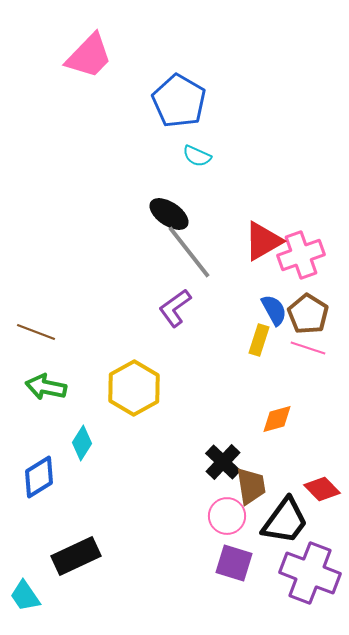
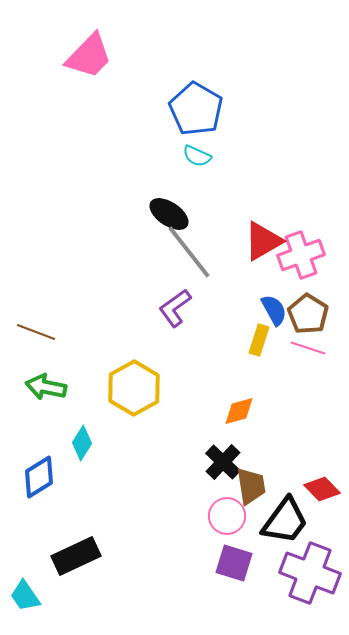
blue pentagon: moved 17 px right, 8 px down
orange diamond: moved 38 px left, 8 px up
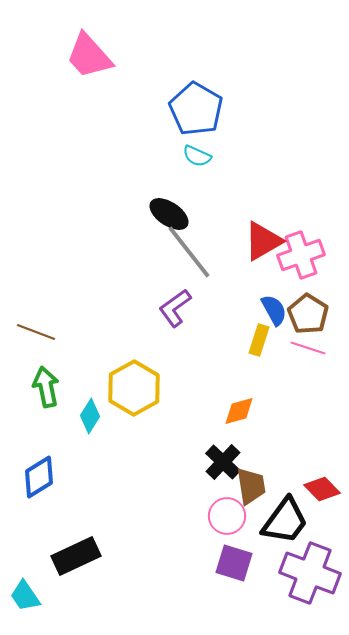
pink trapezoid: rotated 94 degrees clockwise
green arrow: rotated 66 degrees clockwise
cyan diamond: moved 8 px right, 27 px up
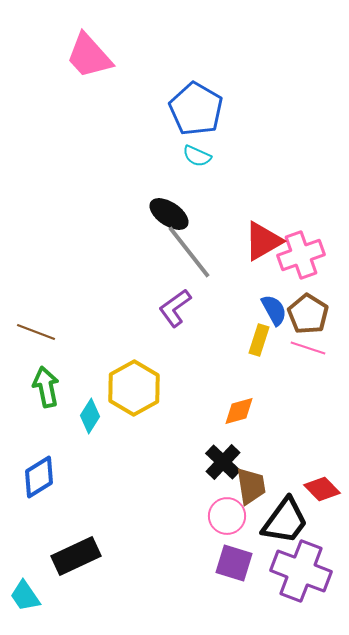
purple cross: moved 9 px left, 2 px up
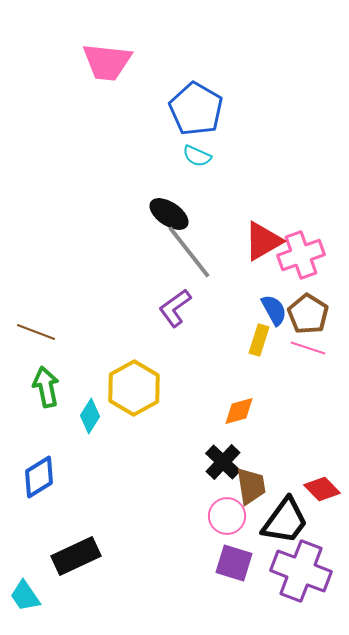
pink trapezoid: moved 18 px right, 6 px down; rotated 42 degrees counterclockwise
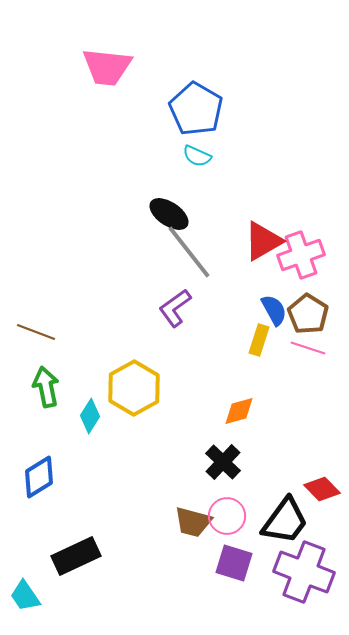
pink trapezoid: moved 5 px down
brown trapezoid: moved 58 px left, 36 px down; rotated 114 degrees clockwise
purple cross: moved 3 px right, 1 px down
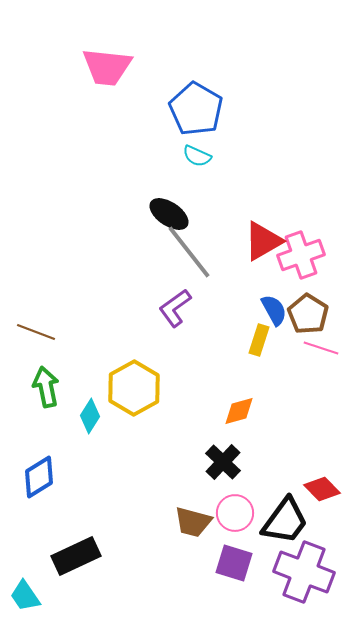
pink line: moved 13 px right
pink circle: moved 8 px right, 3 px up
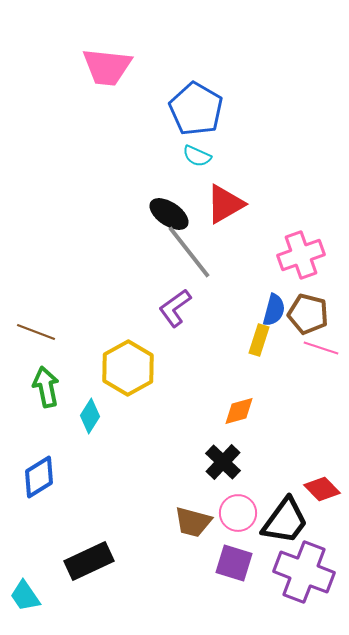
red triangle: moved 38 px left, 37 px up
blue semicircle: rotated 44 degrees clockwise
brown pentagon: rotated 18 degrees counterclockwise
yellow hexagon: moved 6 px left, 20 px up
pink circle: moved 3 px right
black rectangle: moved 13 px right, 5 px down
